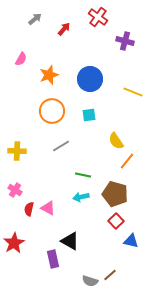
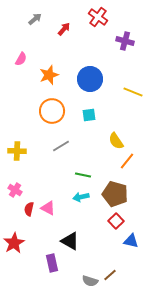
purple rectangle: moved 1 px left, 4 px down
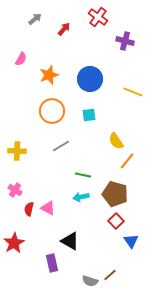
blue triangle: rotated 42 degrees clockwise
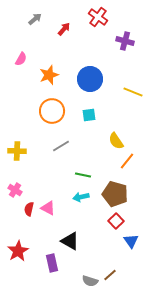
red star: moved 4 px right, 8 px down
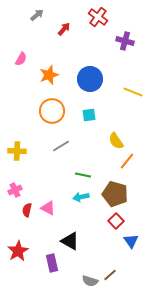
gray arrow: moved 2 px right, 4 px up
pink cross: rotated 32 degrees clockwise
red semicircle: moved 2 px left, 1 px down
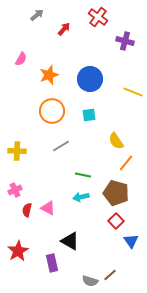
orange line: moved 1 px left, 2 px down
brown pentagon: moved 1 px right, 1 px up
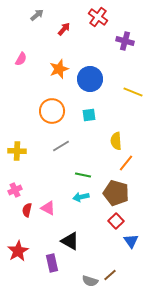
orange star: moved 10 px right, 6 px up
yellow semicircle: rotated 30 degrees clockwise
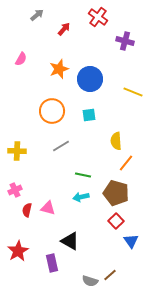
pink triangle: rotated 14 degrees counterclockwise
